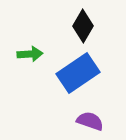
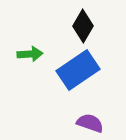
blue rectangle: moved 3 px up
purple semicircle: moved 2 px down
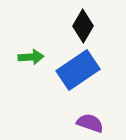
green arrow: moved 1 px right, 3 px down
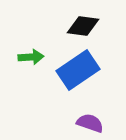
black diamond: rotated 68 degrees clockwise
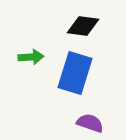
blue rectangle: moved 3 px left, 3 px down; rotated 39 degrees counterclockwise
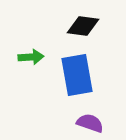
blue rectangle: moved 2 px right, 2 px down; rotated 27 degrees counterclockwise
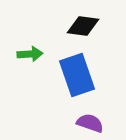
green arrow: moved 1 px left, 3 px up
blue rectangle: rotated 9 degrees counterclockwise
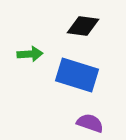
blue rectangle: rotated 54 degrees counterclockwise
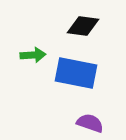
green arrow: moved 3 px right, 1 px down
blue rectangle: moved 1 px left, 2 px up; rotated 6 degrees counterclockwise
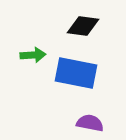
purple semicircle: rotated 8 degrees counterclockwise
